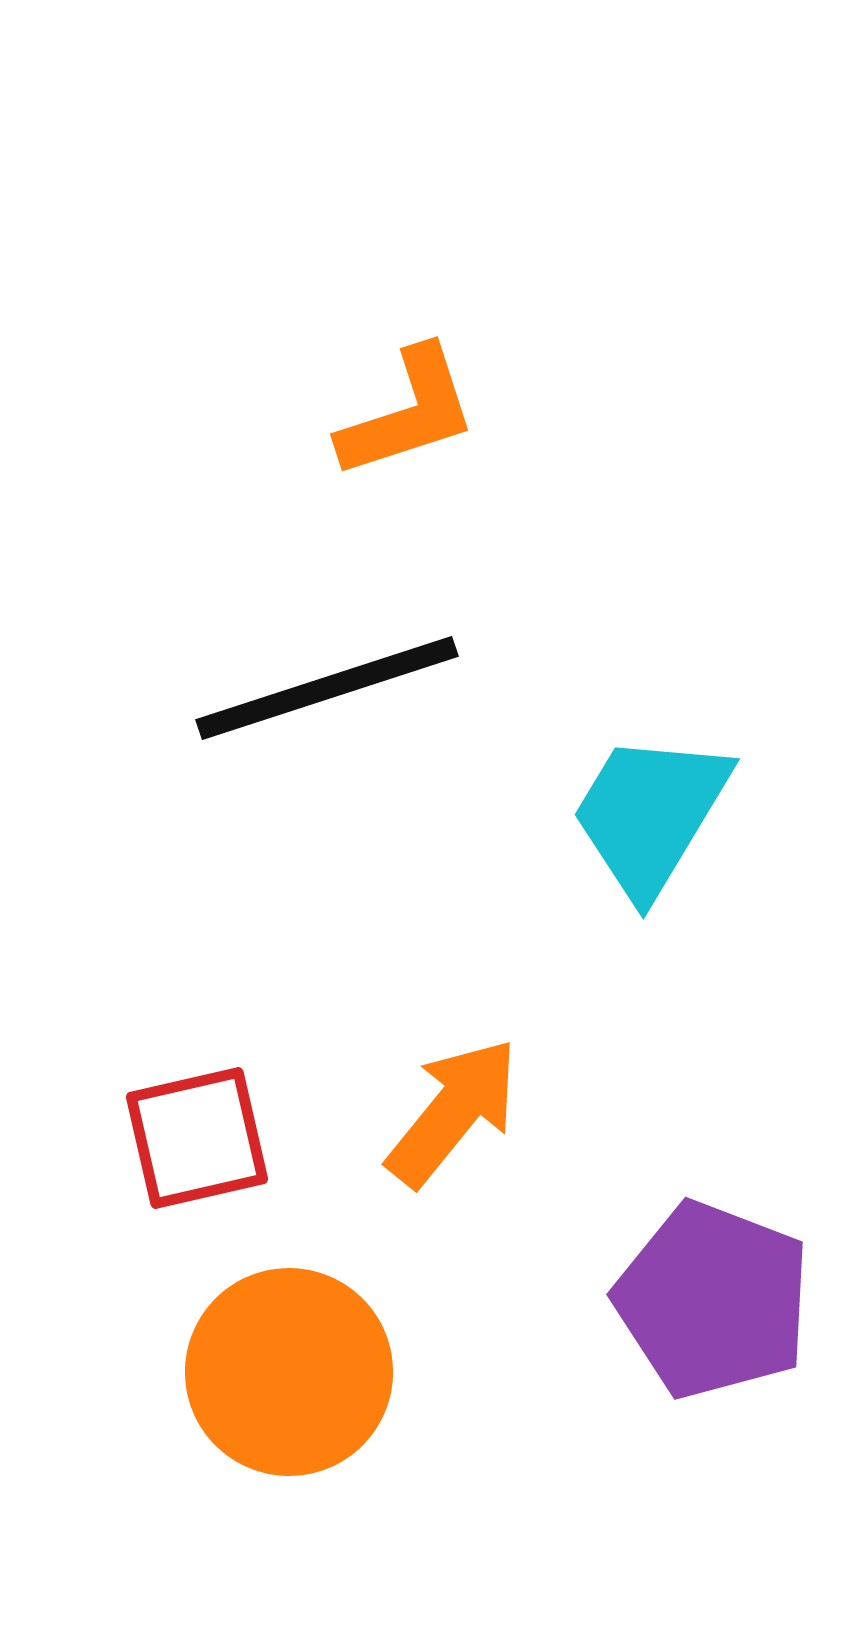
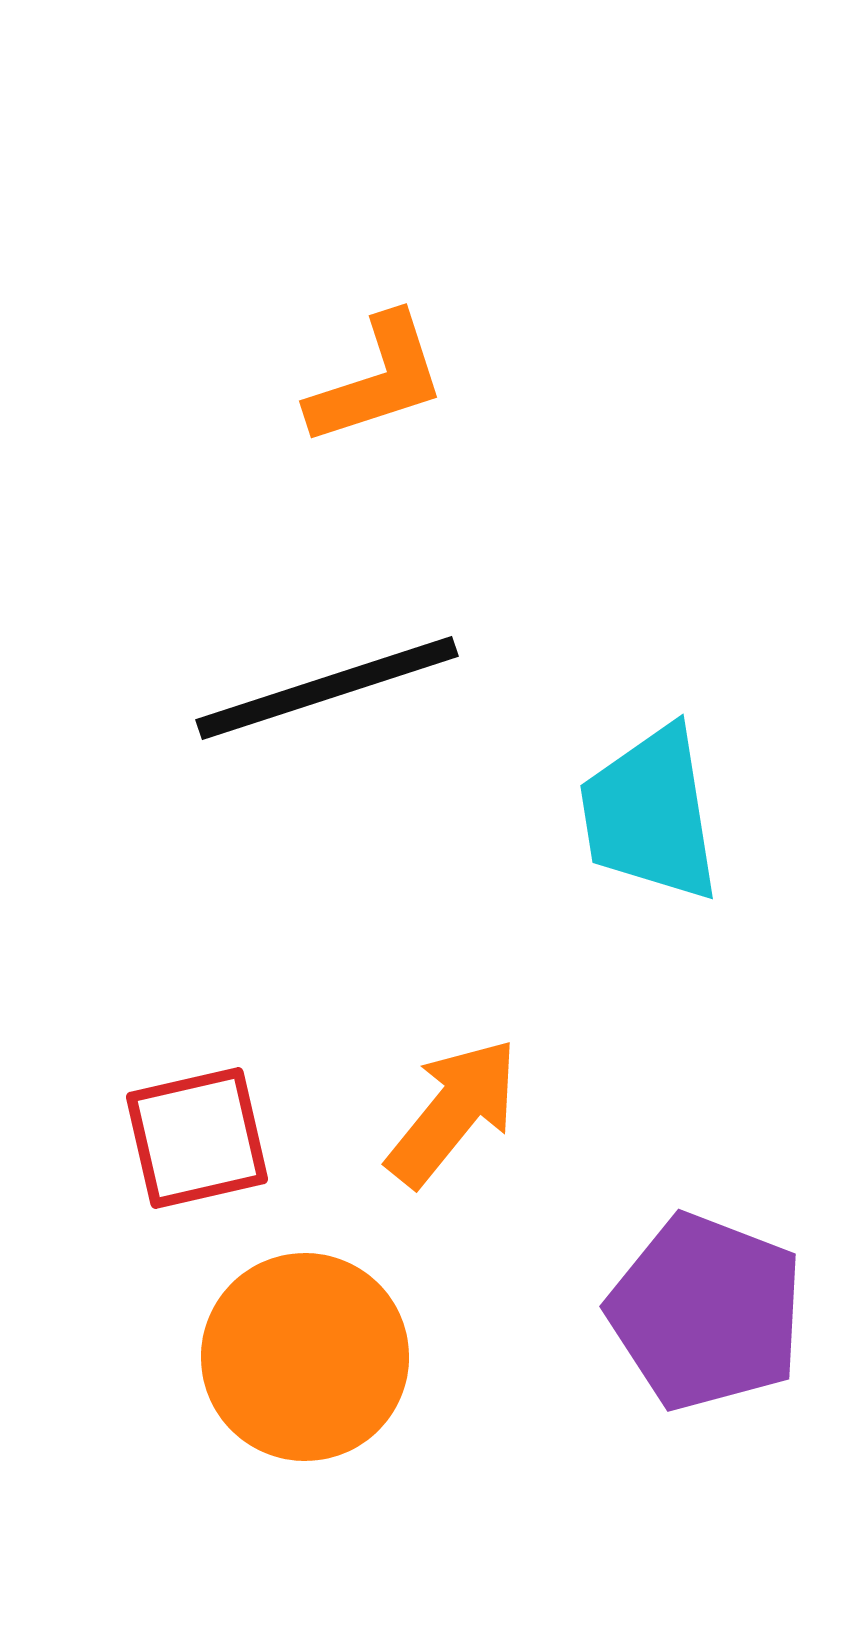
orange L-shape: moved 31 px left, 33 px up
cyan trapezoid: rotated 40 degrees counterclockwise
purple pentagon: moved 7 px left, 12 px down
orange circle: moved 16 px right, 15 px up
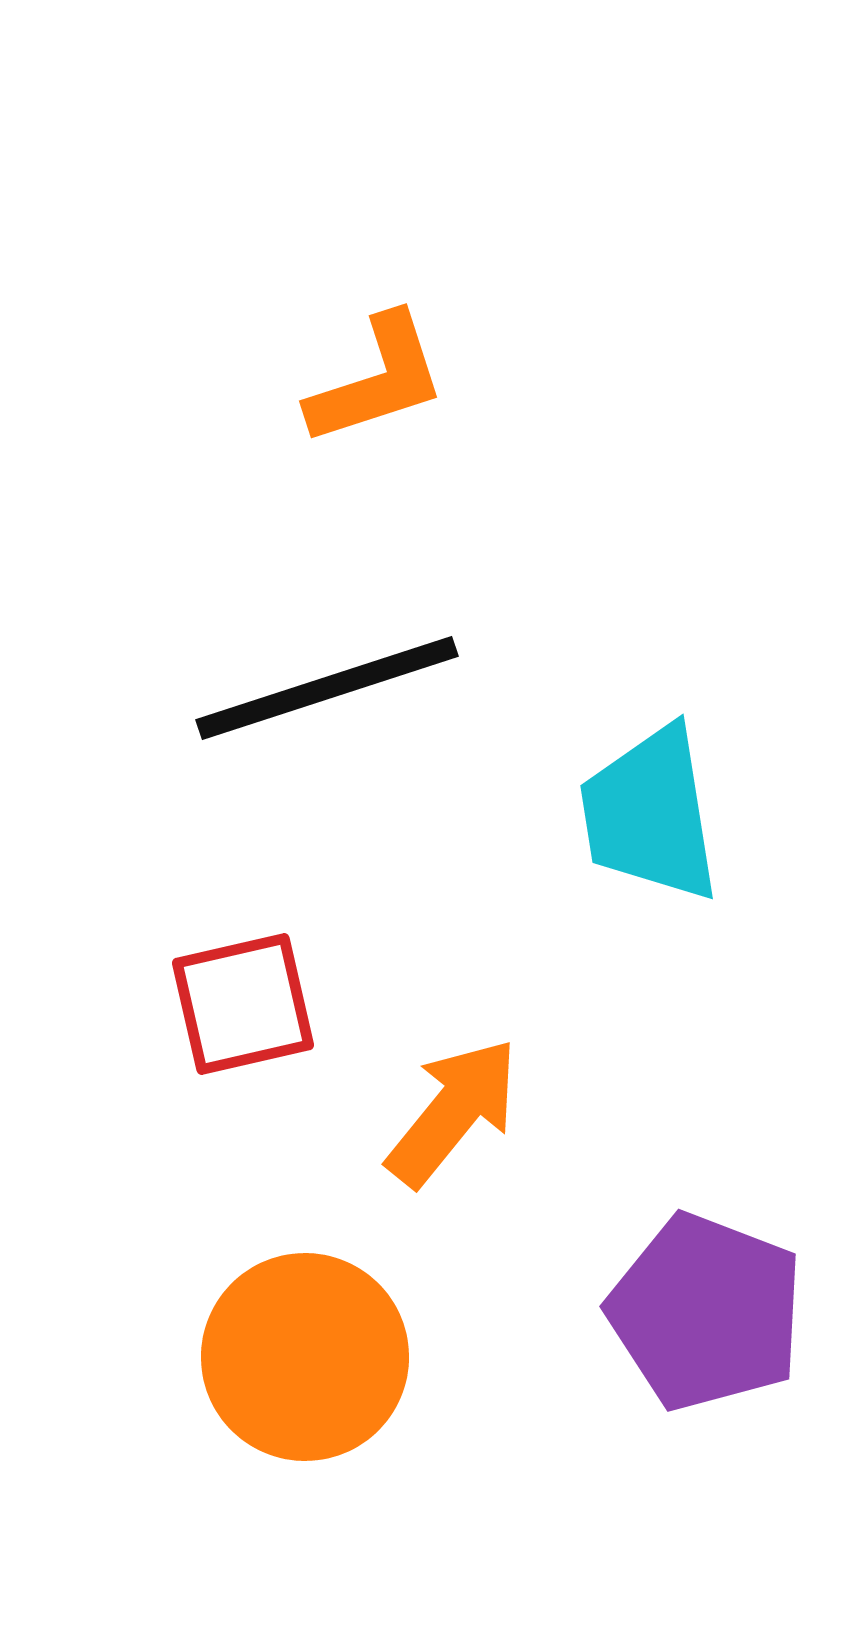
red square: moved 46 px right, 134 px up
